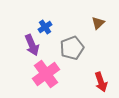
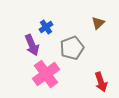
blue cross: moved 1 px right
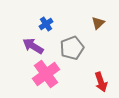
blue cross: moved 3 px up
purple arrow: moved 1 px right, 1 px down; rotated 145 degrees clockwise
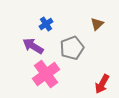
brown triangle: moved 1 px left, 1 px down
red arrow: moved 1 px right, 2 px down; rotated 48 degrees clockwise
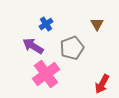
brown triangle: rotated 16 degrees counterclockwise
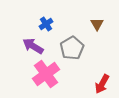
gray pentagon: rotated 10 degrees counterclockwise
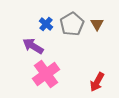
blue cross: rotated 16 degrees counterclockwise
gray pentagon: moved 24 px up
red arrow: moved 5 px left, 2 px up
